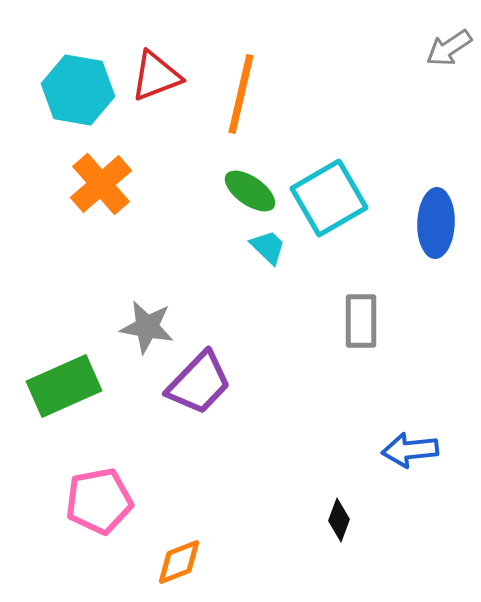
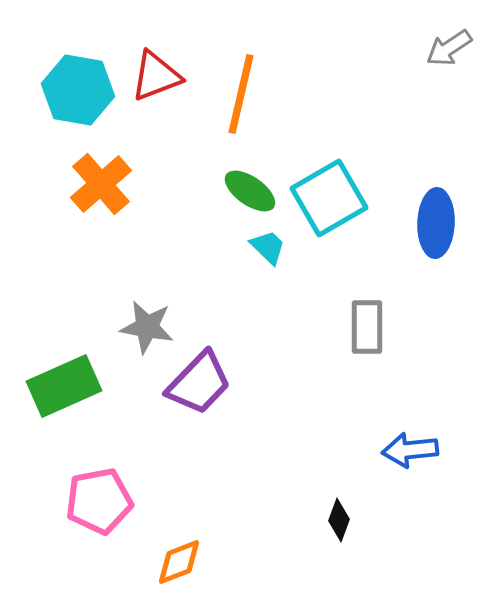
gray rectangle: moved 6 px right, 6 px down
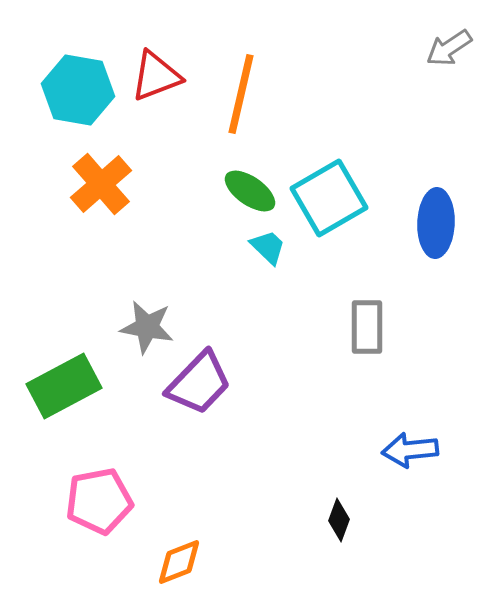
green rectangle: rotated 4 degrees counterclockwise
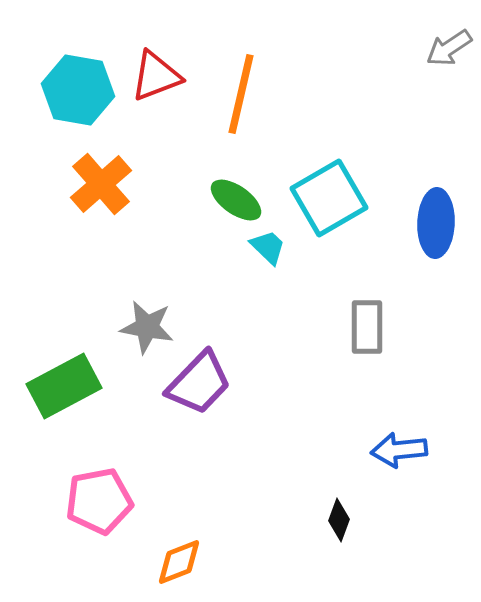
green ellipse: moved 14 px left, 9 px down
blue arrow: moved 11 px left
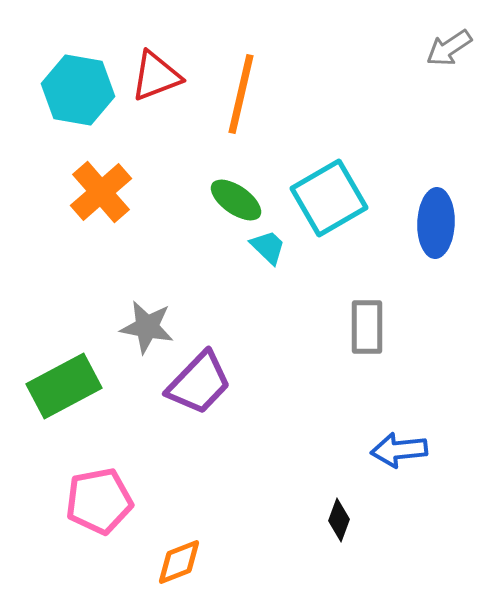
orange cross: moved 8 px down
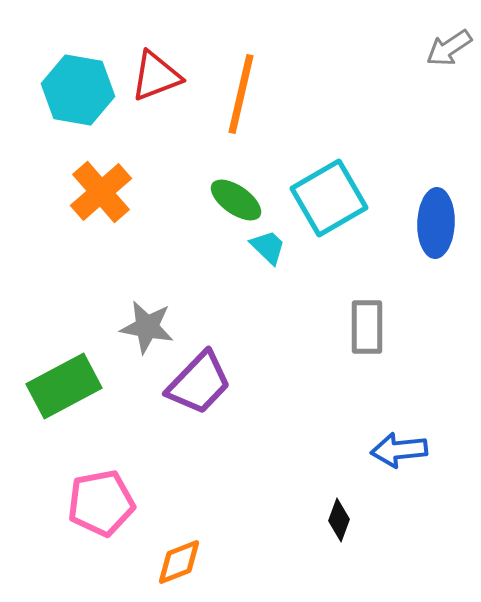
pink pentagon: moved 2 px right, 2 px down
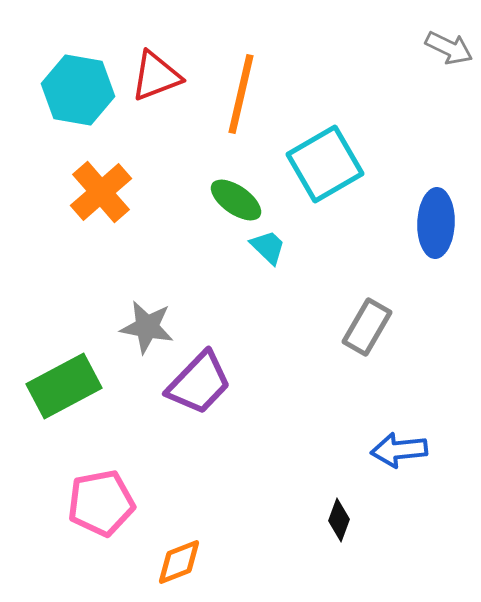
gray arrow: rotated 120 degrees counterclockwise
cyan square: moved 4 px left, 34 px up
gray rectangle: rotated 30 degrees clockwise
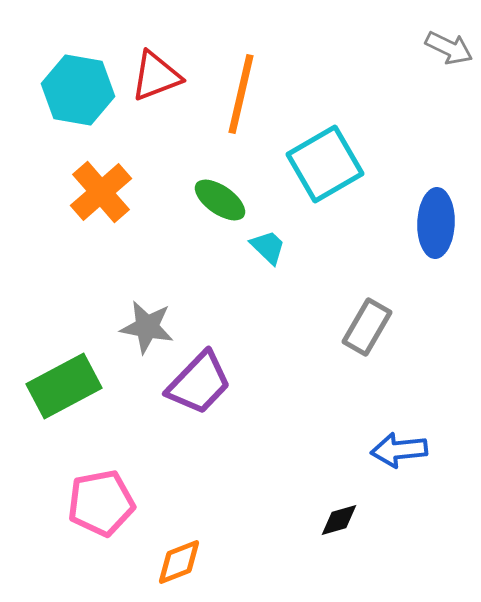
green ellipse: moved 16 px left
black diamond: rotated 54 degrees clockwise
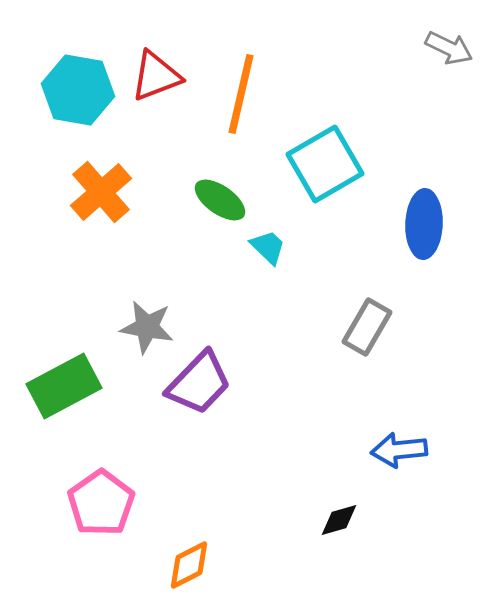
blue ellipse: moved 12 px left, 1 px down
pink pentagon: rotated 24 degrees counterclockwise
orange diamond: moved 10 px right, 3 px down; rotated 6 degrees counterclockwise
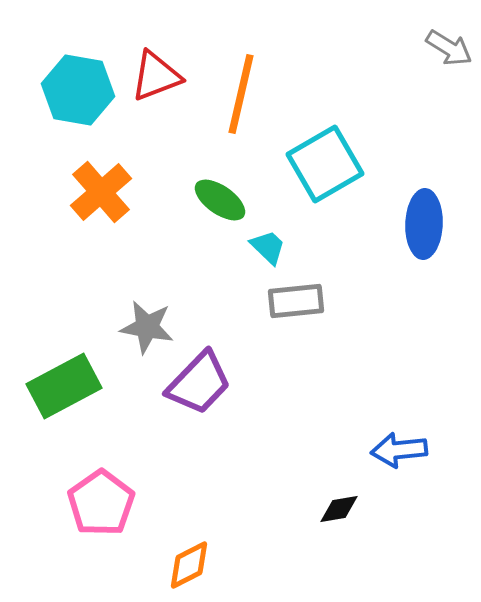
gray arrow: rotated 6 degrees clockwise
gray rectangle: moved 71 px left, 26 px up; rotated 54 degrees clockwise
black diamond: moved 11 px up; rotated 6 degrees clockwise
